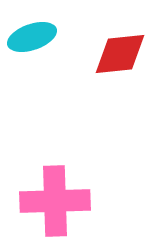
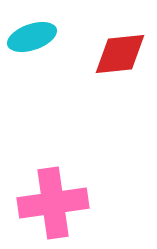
pink cross: moved 2 px left, 2 px down; rotated 6 degrees counterclockwise
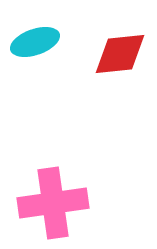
cyan ellipse: moved 3 px right, 5 px down
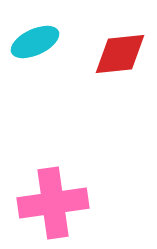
cyan ellipse: rotated 6 degrees counterclockwise
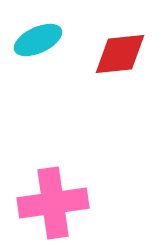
cyan ellipse: moved 3 px right, 2 px up
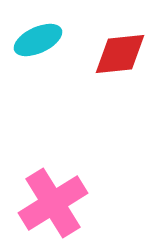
pink cross: rotated 24 degrees counterclockwise
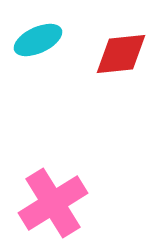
red diamond: moved 1 px right
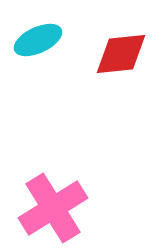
pink cross: moved 5 px down
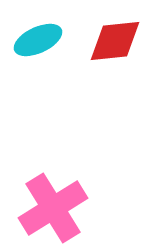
red diamond: moved 6 px left, 13 px up
